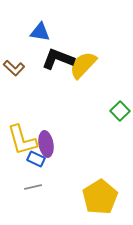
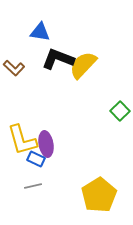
gray line: moved 1 px up
yellow pentagon: moved 1 px left, 2 px up
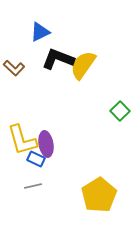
blue triangle: rotated 35 degrees counterclockwise
yellow semicircle: rotated 8 degrees counterclockwise
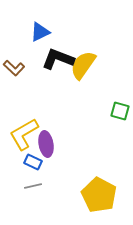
green square: rotated 30 degrees counterclockwise
yellow L-shape: moved 2 px right, 6 px up; rotated 76 degrees clockwise
blue rectangle: moved 3 px left, 3 px down
yellow pentagon: rotated 12 degrees counterclockwise
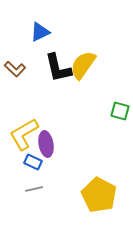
black L-shape: moved 9 px down; rotated 124 degrees counterclockwise
brown L-shape: moved 1 px right, 1 px down
gray line: moved 1 px right, 3 px down
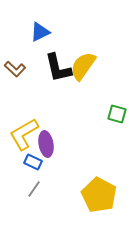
yellow semicircle: moved 1 px down
green square: moved 3 px left, 3 px down
gray line: rotated 42 degrees counterclockwise
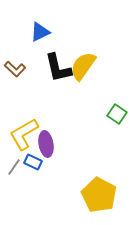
green square: rotated 18 degrees clockwise
gray line: moved 20 px left, 22 px up
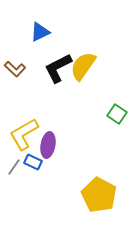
black L-shape: rotated 76 degrees clockwise
purple ellipse: moved 2 px right, 1 px down; rotated 20 degrees clockwise
